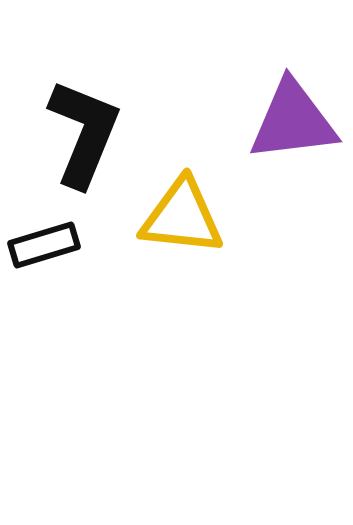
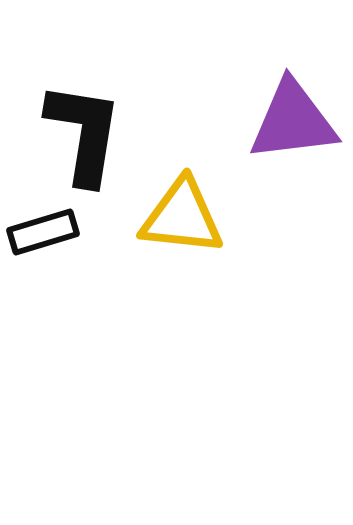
black L-shape: rotated 13 degrees counterclockwise
black rectangle: moved 1 px left, 13 px up
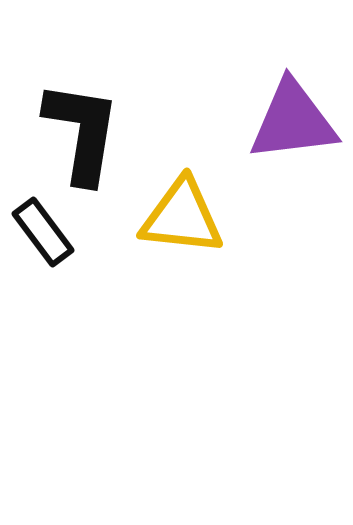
black L-shape: moved 2 px left, 1 px up
black rectangle: rotated 70 degrees clockwise
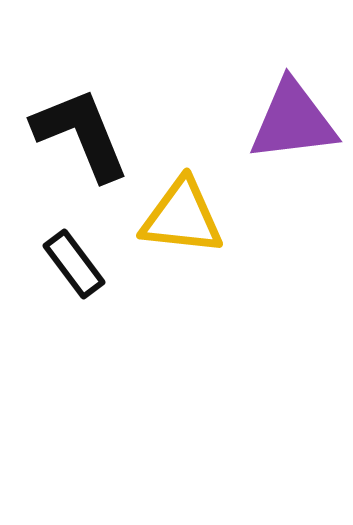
black L-shape: moved 1 px left, 2 px down; rotated 31 degrees counterclockwise
black rectangle: moved 31 px right, 32 px down
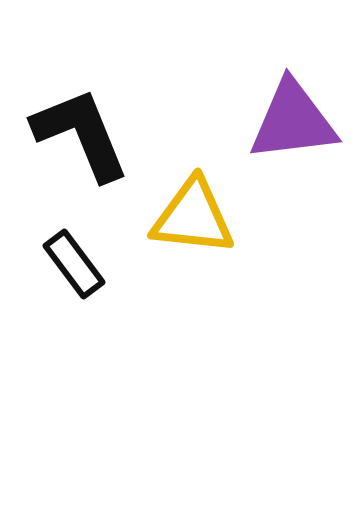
yellow triangle: moved 11 px right
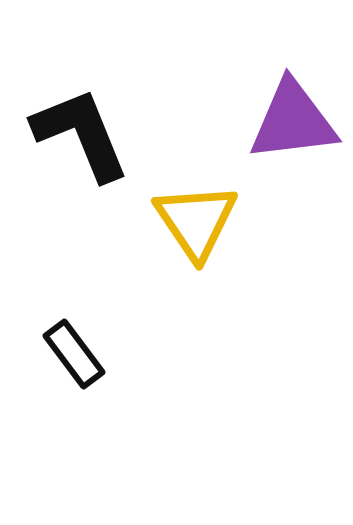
yellow triangle: moved 3 px right, 4 px down; rotated 50 degrees clockwise
black rectangle: moved 90 px down
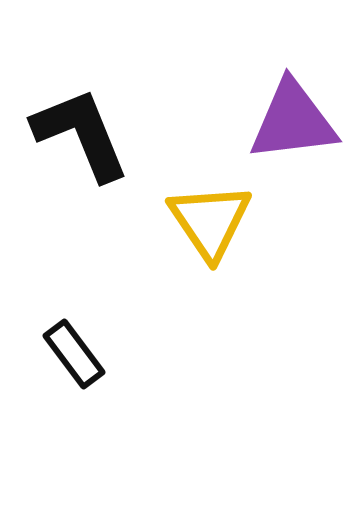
yellow triangle: moved 14 px right
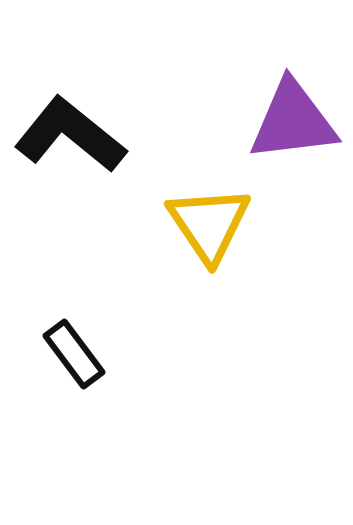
black L-shape: moved 11 px left, 1 px down; rotated 29 degrees counterclockwise
yellow triangle: moved 1 px left, 3 px down
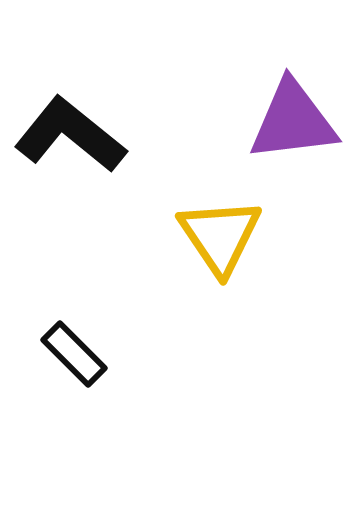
yellow triangle: moved 11 px right, 12 px down
black rectangle: rotated 8 degrees counterclockwise
